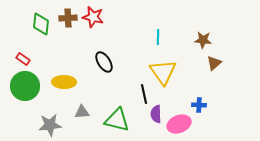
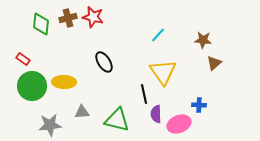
brown cross: rotated 12 degrees counterclockwise
cyan line: moved 2 px up; rotated 42 degrees clockwise
green circle: moved 7 px right
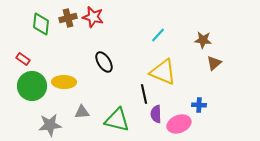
yellow triangle: rotated 32 degrees counterclockwise
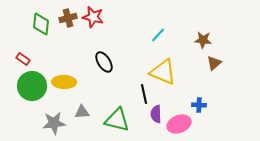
gray star: moved 4 px right, 2 px up
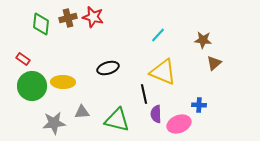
black ellipse: moved 4 px right, 6 px down; rotated 75 degrees counterclockwise
yellow ellipse: moved 1 px left
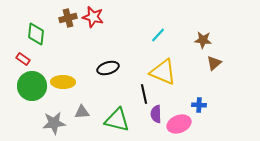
green diamond: moved 5 px left, 10 px down
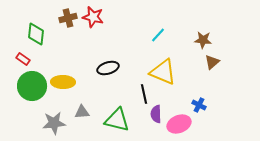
brown triangle: moved 2 px left, 1 px up
blue cross: rotated 24 degrees clockwise
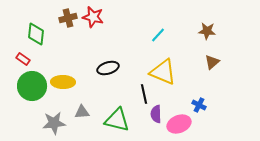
brown star: moved 4 px right, 9 px up
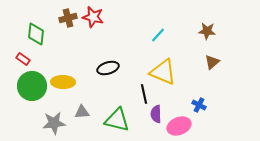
pink ellipse: moved 2 px down
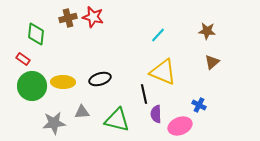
black ellipse: moved 8 px left, 11 px down
pink ellipse: moved 1 px right
